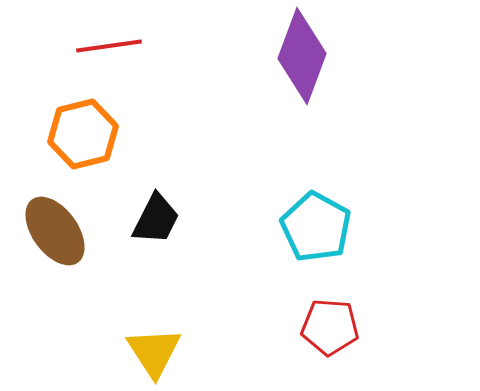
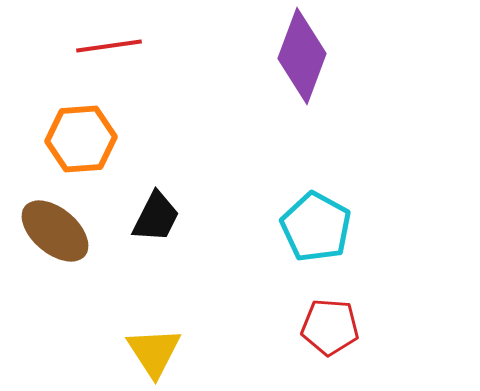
orange hexagon: moved 2 px left, 5 px down; rotated 10 degrees clockwise
black trapezoid: moved 2 px up
brown ellipse: rotated 14 degrees counterclockwise
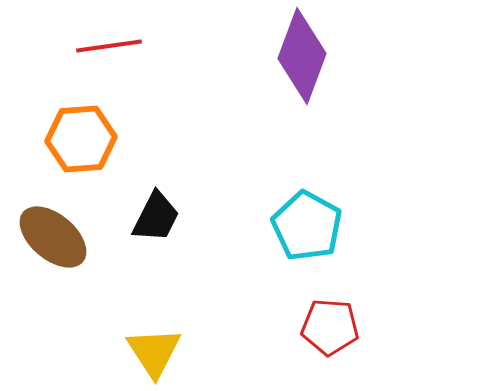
cyan pentagon: moved 9 px left, 1 px up
brown ellipse: moved 2 px left, 6 px down
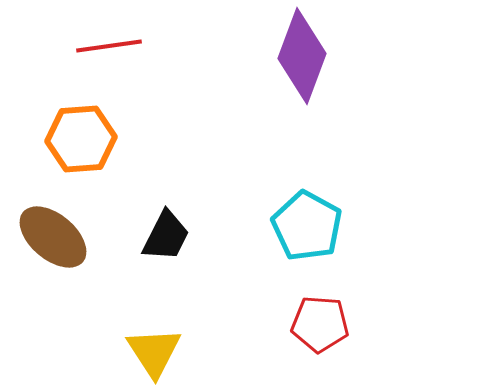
black trapezoid: moved 10 px right, 19 px down
red pentagon: moved 10 px left, 3 px up
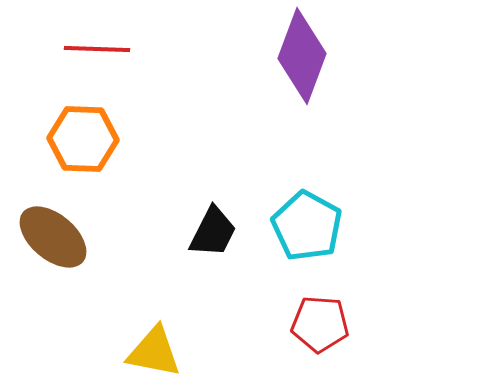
red line: moved 12 px left, 3 px down; rotated 10 degrees clockwise
orange hexagon: moved 2 px right; rotated 6 degrees clockwise
black trapezoid: moved 47 px right, 4 px up
yellow triangle: rotated 46 degrees counterclockwise
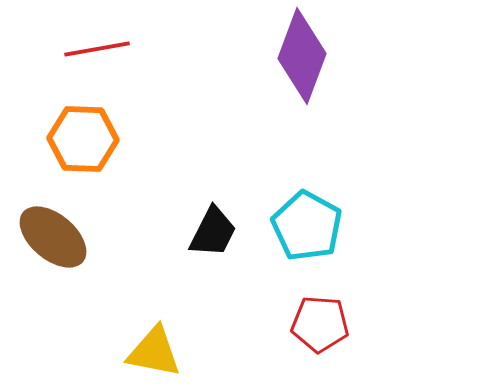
red line: rotated 12 degrees counterclockwise
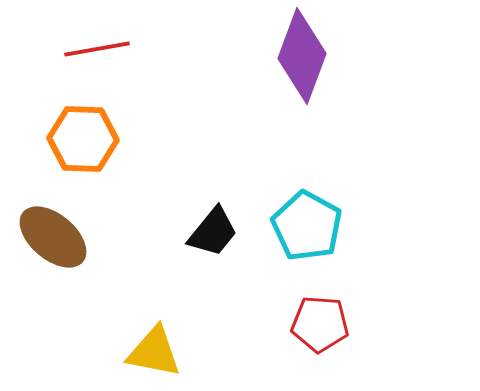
black trapezoid: rotated 12 degrees clockwise
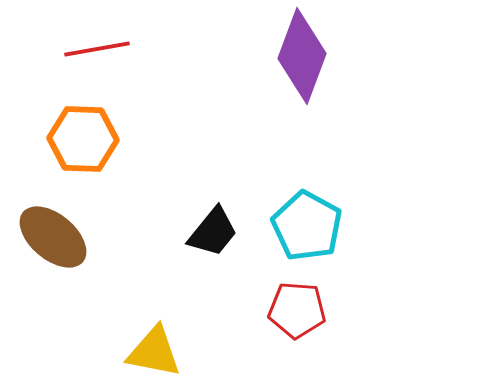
red pentagon: moved 23 px left, 14 px up
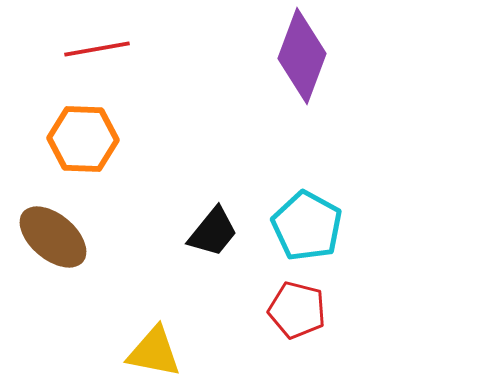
red pentagon: rotated 10 degrees clockwise
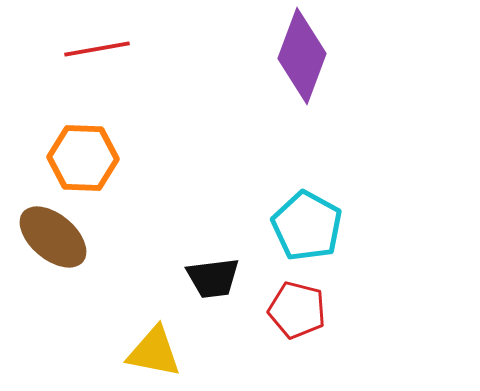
orange hexagon: moved 19 px down
black trapezoid: moved 46 px down; rotated 44 degrees clockwise
